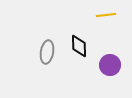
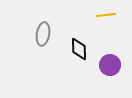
black diamond: moved 3 px down
gray ellipse: moved 4 px left, 18 px up
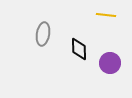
yellow line: rotated 12 degrees clockwise
purple circle: moved 2 px up
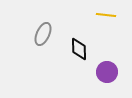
gray ellipse: rotated 15 degrees clockwise
purple circle: moved 3 px left, 9 px down
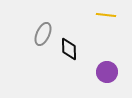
black diamond: moved 10 px left
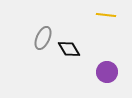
gray ellipse: moved 4 px down
black diamond: rotated 30 degrees counterclockwise
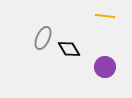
yellow line: moved 1 px left, 1 px down
purple circle: moved 2 px left, 5 px up
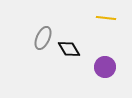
yellow line: moved 1 px right, 2 px down
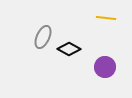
gray ellipse: moved 1 px up
black diamond: rotated 30 degrees counterclockwise
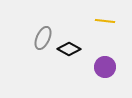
yellow line: moved 1 px left, 3 px down
gray ellipse: moved 1 px down
